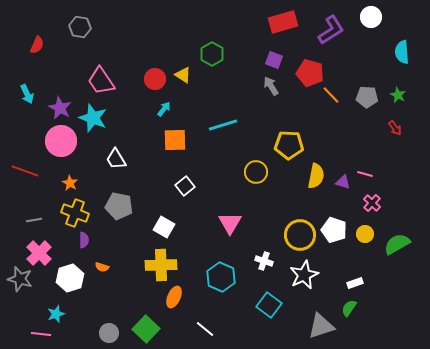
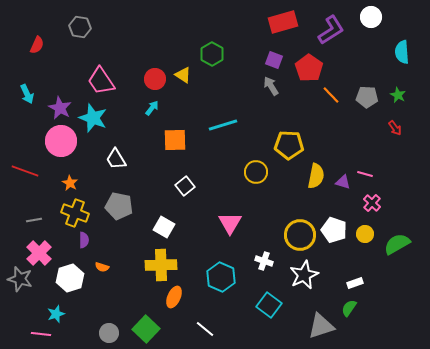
red pentagon at (310, 73): moved 1 px left, 5 px up; rotated 20 degrees clockwise
cyan arrow at (164, 109): moved 12 px left, 1 px up
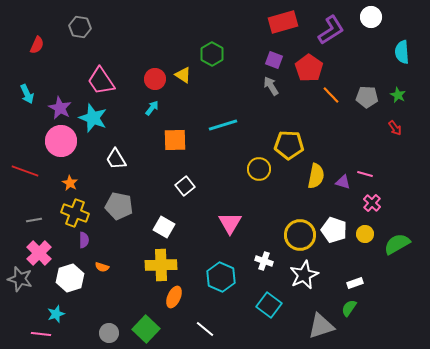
yellow circle at (256, 172): moved 3 px right, 3 px up
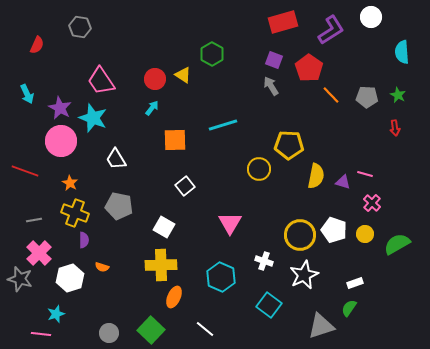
red arrow at (395, 128): rotated 28 degrees clockwise
green square at (146, 329): moved 5 px right, 1 px down
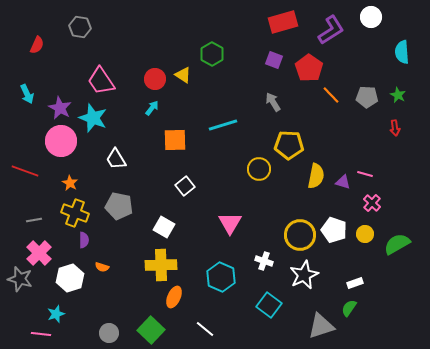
gray arrow at (271, 86): moved 2 px right, 16 px down
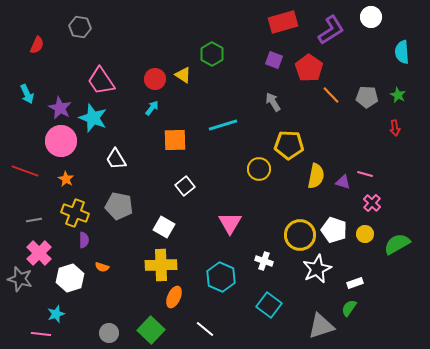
orange star at (70, 183): moved 4 px left, 4 px up
white star at (304, 275): moved 13 px right, 6 px up
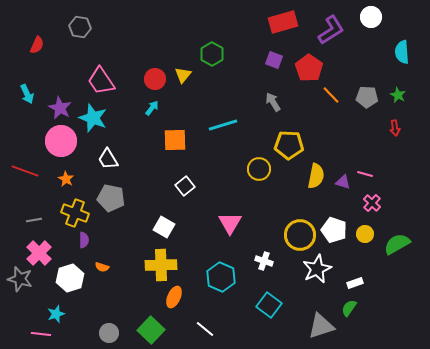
yellow triangle at (183, 75): rotated 36 degrees clockwise
white trapezoid at (116, 159): moved 8 px left
gray pentagon at (119, 206): moved 8 px left, 8 px up
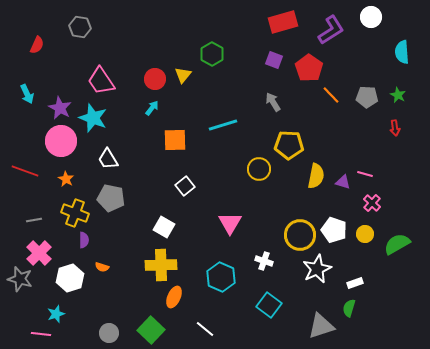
green semicircle at (349, 308): rotated 18 degrees counterclockwise
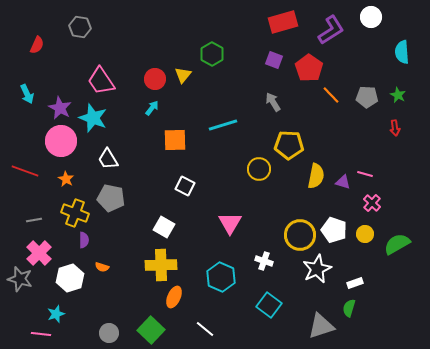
white square at (185, 186): rotated 24 degrees counterclockwise
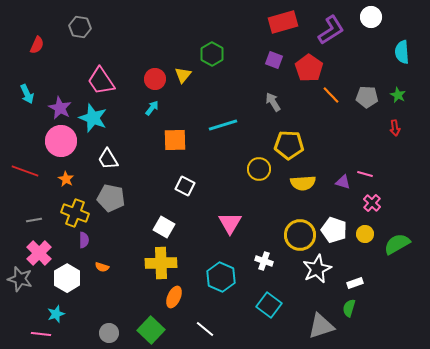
yellow semicircle at (316, 176): moved 13 px left, 7 px down; rotated 75 degrees clockwise
yellow cross at (161, 265): moved 2 px up
white hexagon at (70, 278): moved 3 px left; rotated 12 degrees counterclockwise
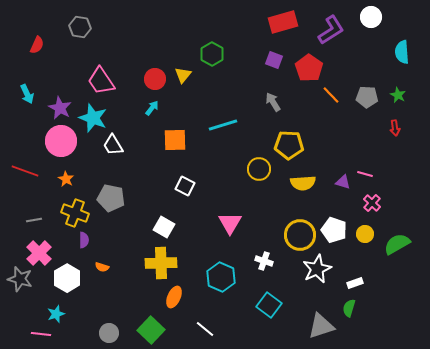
white trapezoid at (108, 159): moved 5 px right, 14 px up
